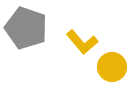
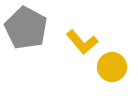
gray pentagon: rotated 9 degrees clockwise
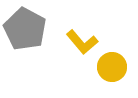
gray pentagon: moved 1 px left, 1 px down
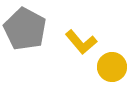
yellow L-shape: moved 1 px left
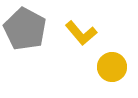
yellow L-shape: moved 9 px up
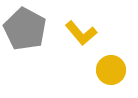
yellow circle: moved 1 px left, 3 px down
